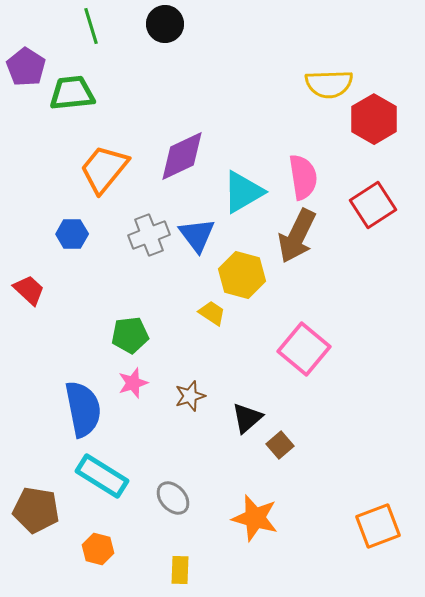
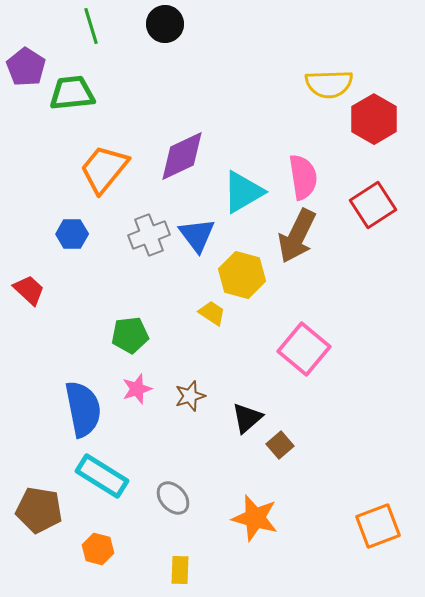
pink star: moved 4 px right, 6 px down
brown pentagon: moved 3 px right
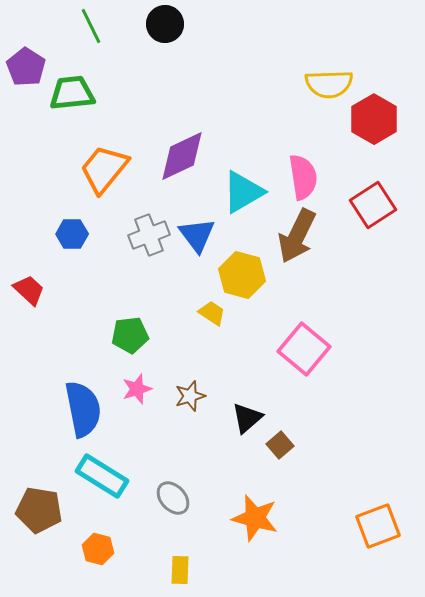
green line: rotated 9 degrees counterclockwise
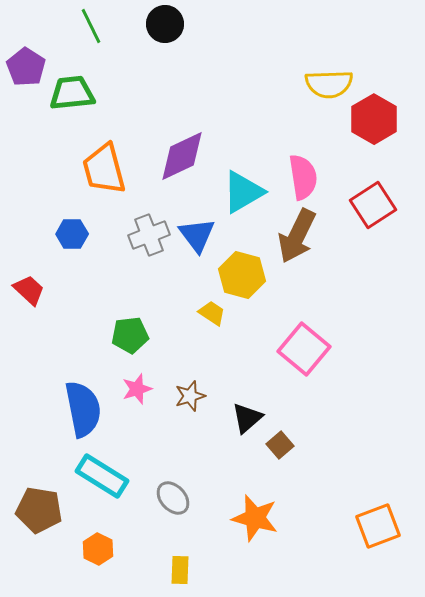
orange trapezoid: rotated 54 degrees counterclockwise
orange hexagon: rotated 12 degrees clockwise
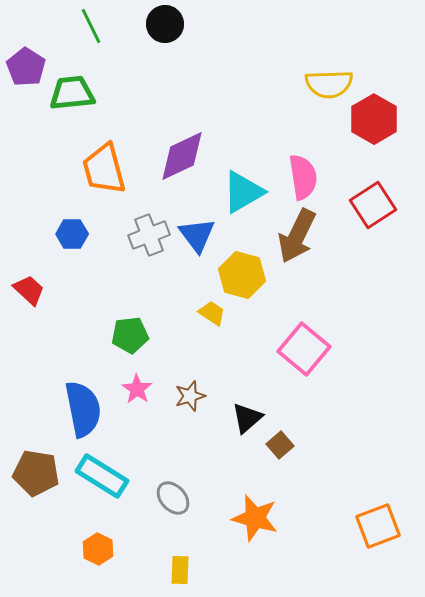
pink star: rotated 20 degrees counterclockwise
brown pentagon: moved 3 px left, 37 px up
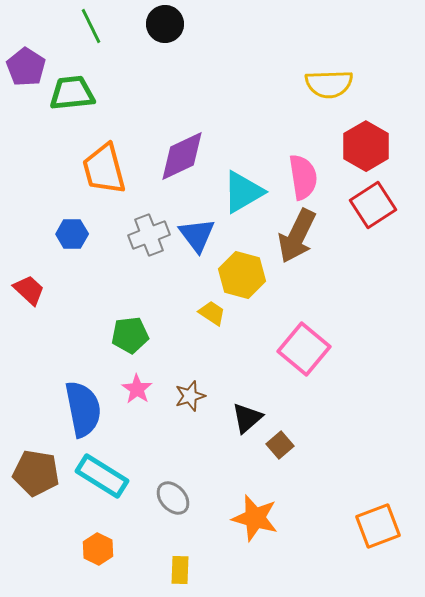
red hexagon: moved 8 px left, 27 px down
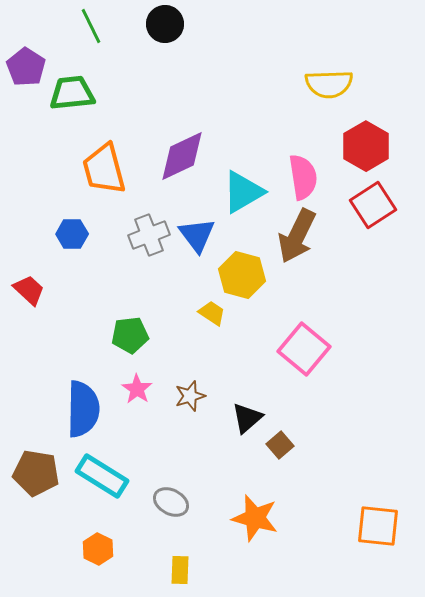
blue semicircle: rotated 12 degrees clockwise
gray ellipse: moved 2 px left, 4 px down; rotated 20 degrees counterclockwise
orange square: rotated 27 degrees clockwise
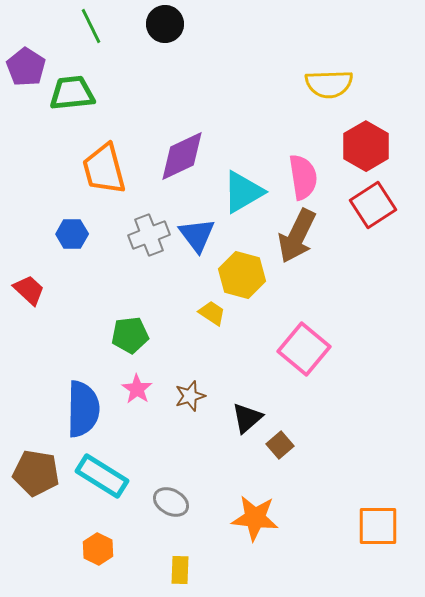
orange star: rotated 9 degrees counterclockwise
orange square: rotated 6 degrees counterclockwise
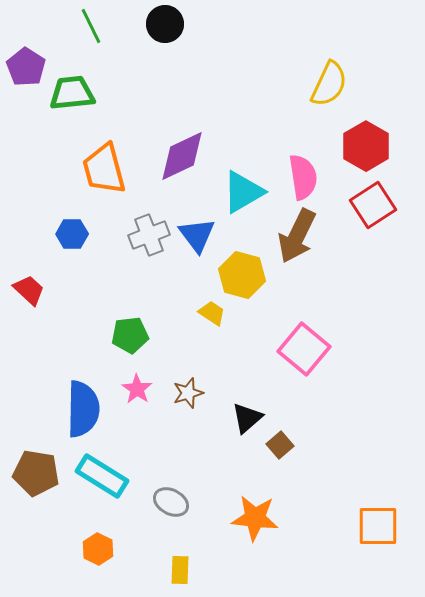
yellow semicircle: rotated 63 degrees counterclockwise
brown star: moved 2 px left, 3 px up
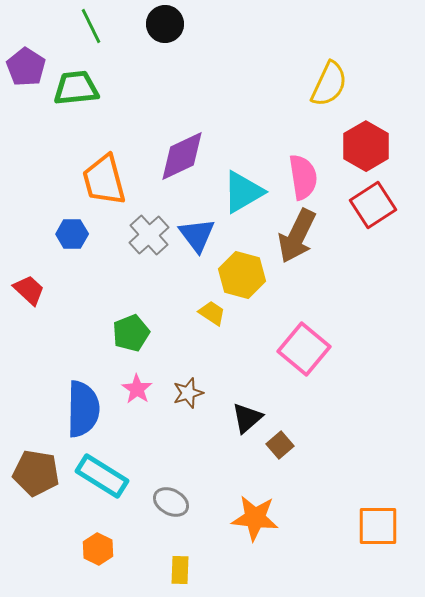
green trapezoid: moved 4 px right, 5 px up
orange trapezoid: moved 11 px down
gray cross: rotated 21 degrees counterclockwise
green pentagon: moved 1 px right, 2 px up; rotated 15 degrees counterclockwise
